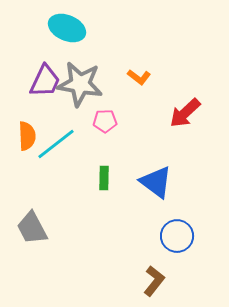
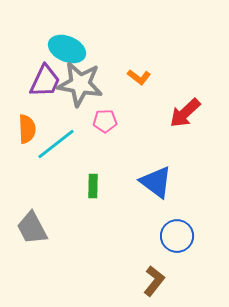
cyan ellipse: moved 21 px down
orange semicircle: moved 7 px up
green rectangle: moved 11 px left, 8 px down
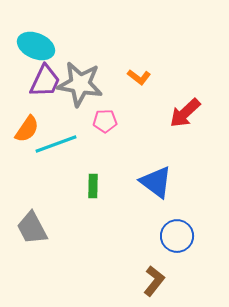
cyan ellipse: moved 31 px left, 3 px up
orange semicircle: rotated 36 degrees clockwise
cyan line: rotated 18 degrees clockwise
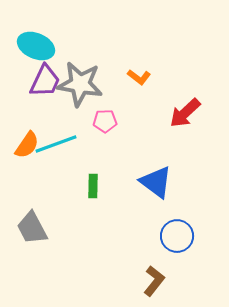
orange semicircle: moved 16 px down
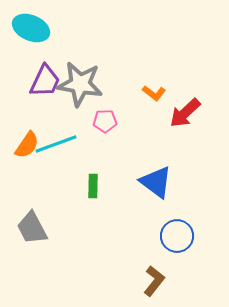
cyan ellipse: moved 5 px left, 18 px up
orange L-shape: moved 15 px right, 16 px down
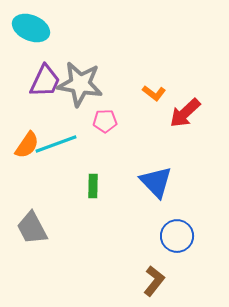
blue triangle: rotated 9 degrees clockwise
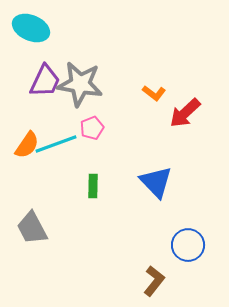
pink pentagon: moved 13 px left, 7 px down; rotated 20 degrees counterclockwise
blue circle: moved 11 px right, 9 px down
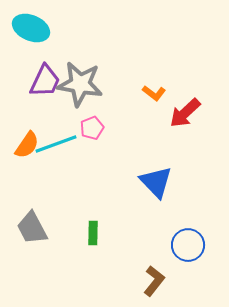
green rectangle: moved 47 px down
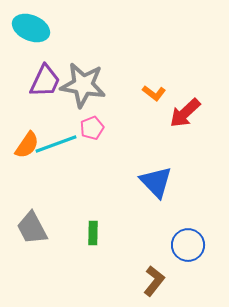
gray star: moved 3 px right, 1 px down
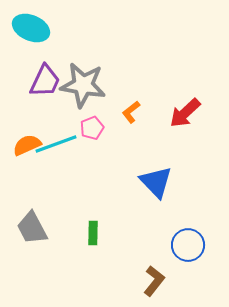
orange L-shape: moved 23 px left, 19 px down; rotated 105 degrees clockwise
orange semicircle: rotated 148 degrees counterclockwise
